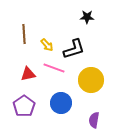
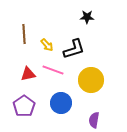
pink line: moved 1 px left, 2 px down
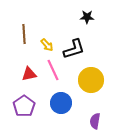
pink line: rotated 45 degrees clockwise
red triangle: moved 1 px right
purple semicircle: moved 1 px right, 1 px down
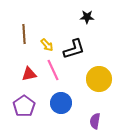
yellow circle: moved 8 px right, 1 px up
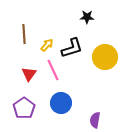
yellow arrow: rotated 96 degrees counterclockwise
black L-shape: moved 2 px left, 1 px up
red triangle: rotated 42 degrees counterclockwise
yellow circle: moved 6 px right, 22 px up
purple pentagon: moved 2 px down
purple semicircle: moved 1 px up
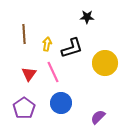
yellow arrow: moved 1 px up; rotated 32 degrees counterclockwise
yellow circle: moved 6 px down
pink line: moved 2 px down
purple semicircle: moved 3 px right, 3 px up; rotated 35 degrees clockwise
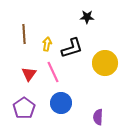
purple semicircle: rotated 42 degrees counterclockwise
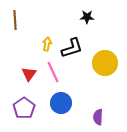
brown line: moved 9 px left, 14 px up
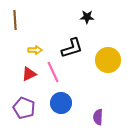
yellow arrow: moved 12 px left, 6 px down; rotated 80 degrees clockwise
yellow circle: moved 3 px right, 3 px up
red triangle: rotated 28 degrees clockwise
purple pentagon: rotated 15 degrees counterclockwise
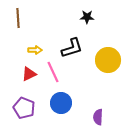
brown line: moved 3 px right, 2 px up
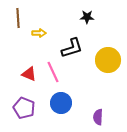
yellow arrow: moved 4 px right, 17 px up
red triangle: rotated 49 degrees clockwise
